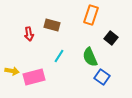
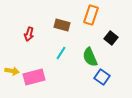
brown rectangle: moved 10 px right
red arrow: rotated 24 degrees clockwise
cyan line: moved 2 px right, 3 px up
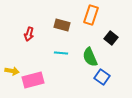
cyan line: rotated 64 degrees clockwise
pink rectangle: moved 1 px left, 3 px down
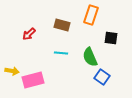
red arrow: rotated 32 degrees clockwise
black square: rotated 32 degrees counterclockwise
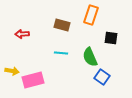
red arrow: moved 7 px left; rotated 40 degrees clockwise
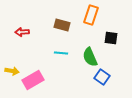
red arrow: moved 2 px up
pink rectangle: rotated 15 degrees counterclockwise
